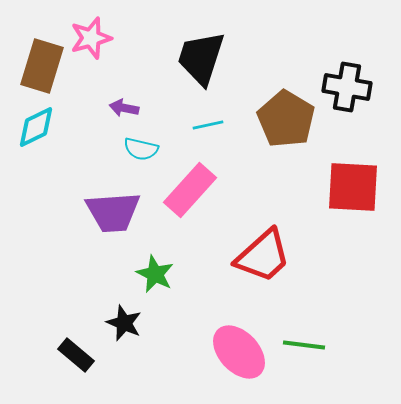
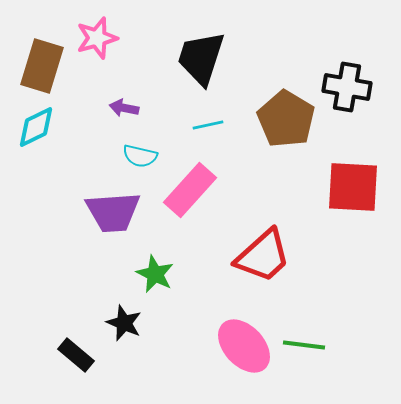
pink star: moved 6 px right
cyan semicircle: moved 1 px left, 7 px down
pink ellipse: moved 5 px right, 6 px up
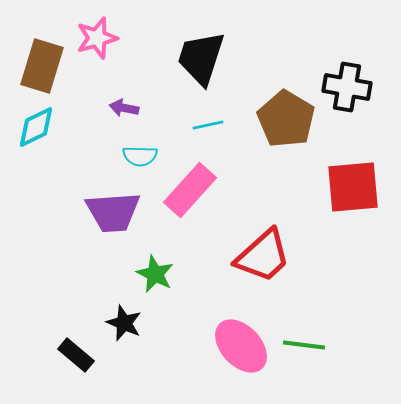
cyan semicircle: rotated 12 degrees counterclockwise
red square: rotated 8 degrees counterclockwise
pink ellipse: moved 3 px left
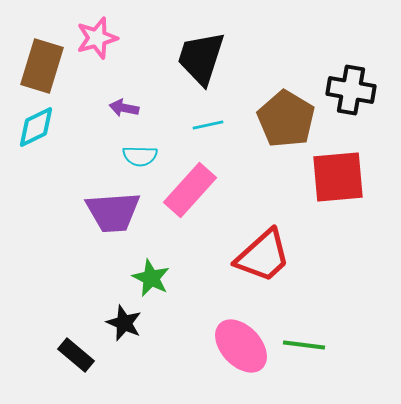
black cross: moved 4 px right, 3 px down
red square: moved 15 px left, 10 px up
green star: moved 4 px left, 4 px down
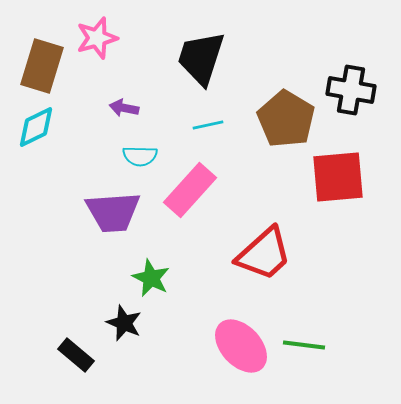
red trapezoid: moved 1 px right, 2 px up
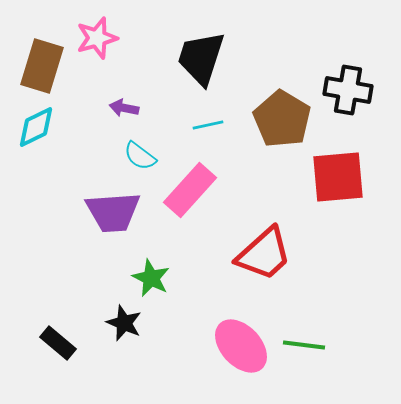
black cross: moved 3 px left
brown pentagon: moved 4 px left
cyan semicircle: rotated 36 degrees clockwise
black rectangle: moved 18 px left, 12 px up
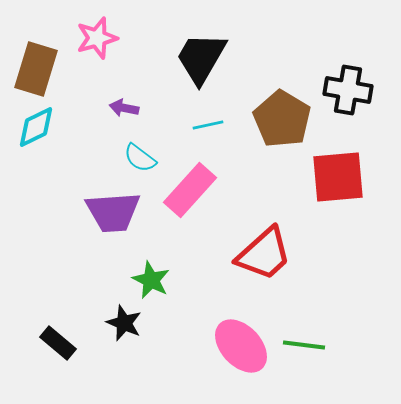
black trapezoid: rotated 12 degrees clockwise
brown rectangle: moved 6 px left, 3 px down
cyan semicircle: moved 2 px down
green star: moved 2 px down
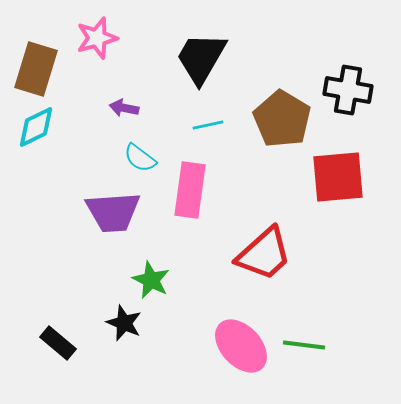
pink rectangle: rotated 34 degrees counterclockwise
